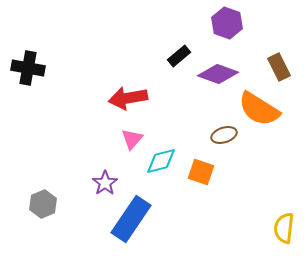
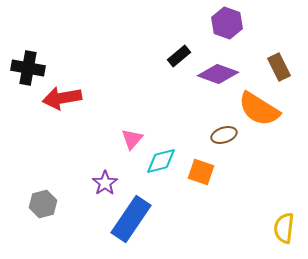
red arrow: moved 66 px left
gray hexagon: rotated 8 degrees clockwise
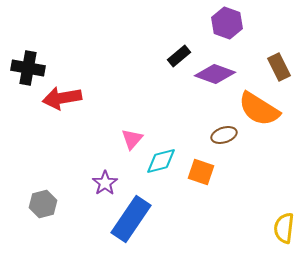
purple diamond: moved 3 px left
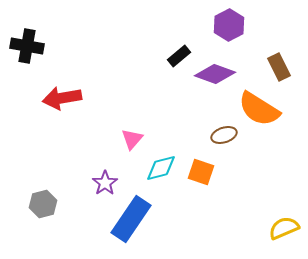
purple hexagon: moved 2 px right, 2 px down; rotated 12 degrees clockwise
black cross: moved 1 px left, 22 px up
cyan diamond: moved 7 px down
yellow semicircle: rotated 60 degrees clockwise
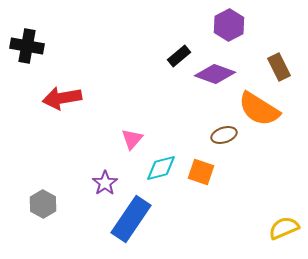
gray hexagon: rotated 16 degrees counterclockwise
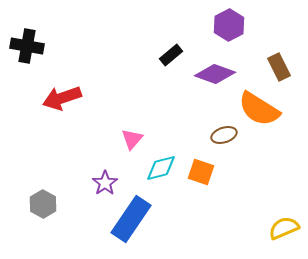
black rectangle: moved 8 px left, 1 px up
red arrow: rotated 9 degrees counterclockwise
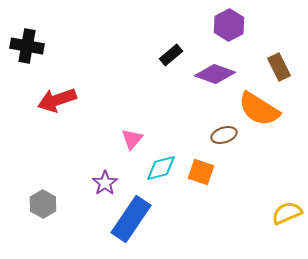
red arrow: moved 5 px left, 2 px down
yellow semicircle: moved 3 px right, 15 px up
